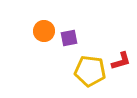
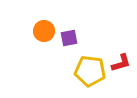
red L-shape: moved 2 px down
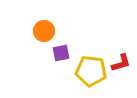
purple square: moved 8 px left, 15 px down
yellow pentagon: moved 1 px right
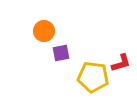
yellow pentagon: moved 2 px right, 6 px down
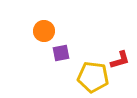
red L-shape: moved 1 px left, 3 px up
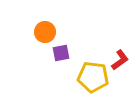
orange circle: moved 1 px right, 1 px down
red L-shape: rotated 20 degrees counterclockwise
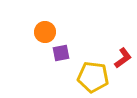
red L-shape: moved 3 px right, 2 px up
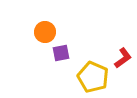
yellow pentagon: rotated 16 degrees clockwise
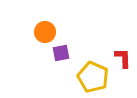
red L-shape: rotated 55 degrees counterclockwise
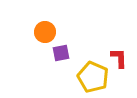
red L-shape: moved 4 px left
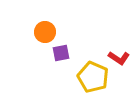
red L-shape: rotated 125 degrees clockwise
